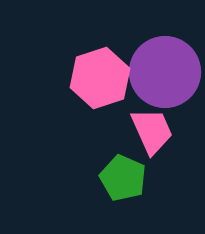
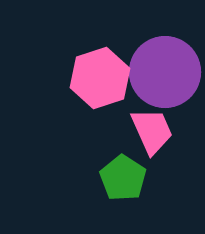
green pentagon: rotated 9 degrees clockwise
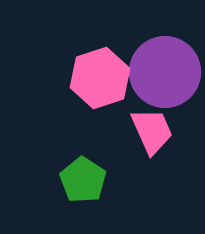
green pentagon: moved 40 px left, 2 px down
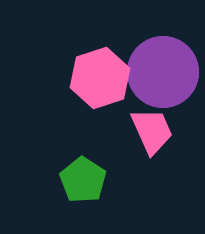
purple circle: moved 2 px left
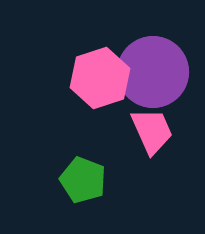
purple circle: moved 10 px left
green pentagon: rotated 12 degrees counterclockwise
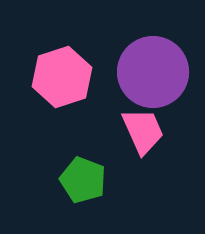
pink hexagon: moved 38 px left, 1 px up
pink trapezoid: moved 9 px left
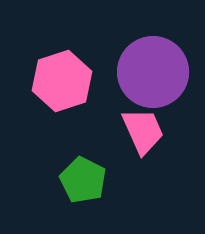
pink hexagon: moved 4 px down
green pentagon: rotated 6 degrees clockwise
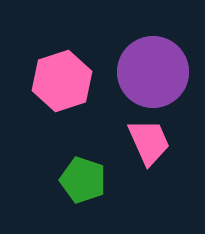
pink trapezoid: moved 6 px right, 11 px down
green pentagon: rotated 9 degrees counterclockwise
